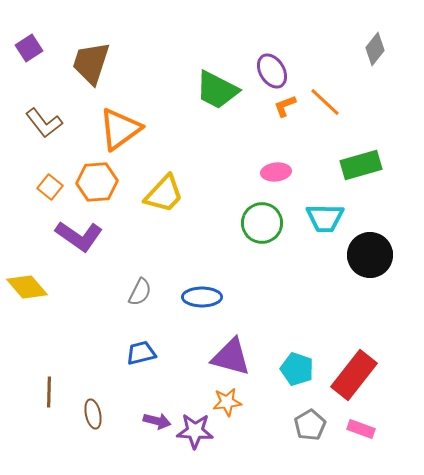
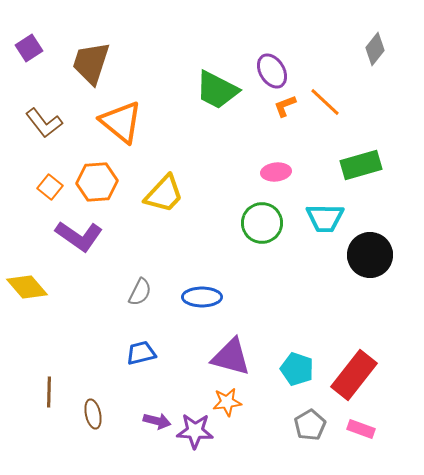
orange triangle: moved 1 px right, 7 px up; rotated 45 degrees counterclockwise
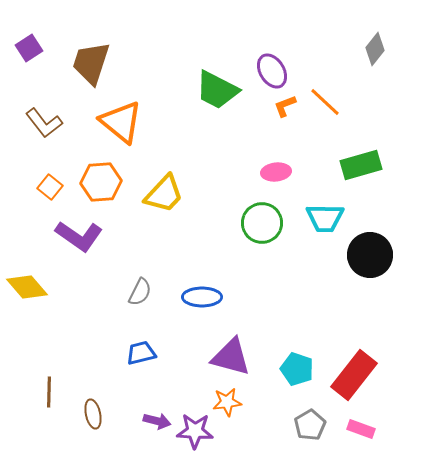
orange hexagon: moved 4 px right
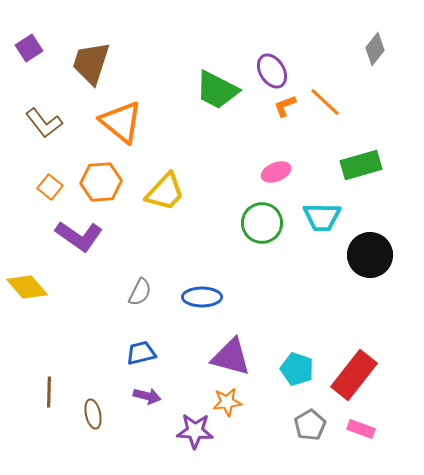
pink ellipse: rotated 16 degrees counterclockwise
yellow trapezoid: moved 1 px right, 2 px up
cyan trapezoid: moved 3 px left, 1 px up
purple arrow: moved 10 px left, 25 px up
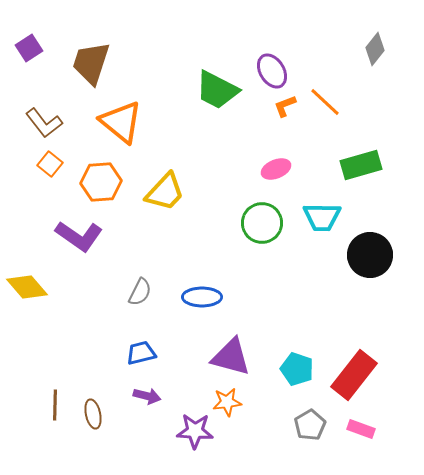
pink ellipse: moved 3 px up
orange square: moved 23 px up
brown line: moved 6 px right, 13 px down
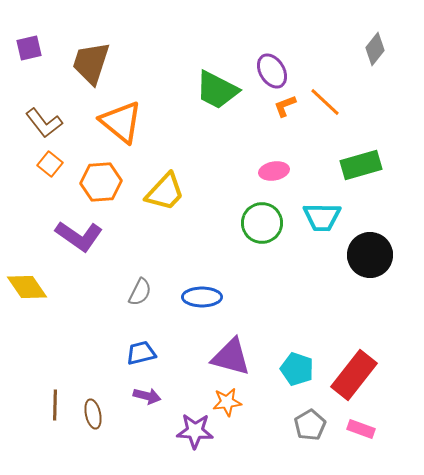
purple square: rotated 20 degrees clockwise
pink ellipse: moved 2 px left, 2 px down; rotated 12 degrees clockwise
yellow diamond: rotated 6 degrees clockwise
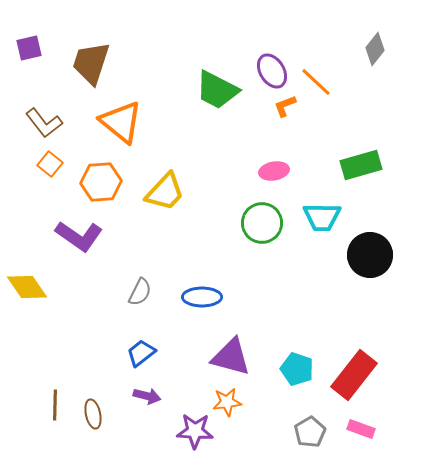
orange line: moved 9 px left, 20 px up
blue trapezoid: rotated 24 degrees counterclockwise
gray pentagon: moved 7 px down
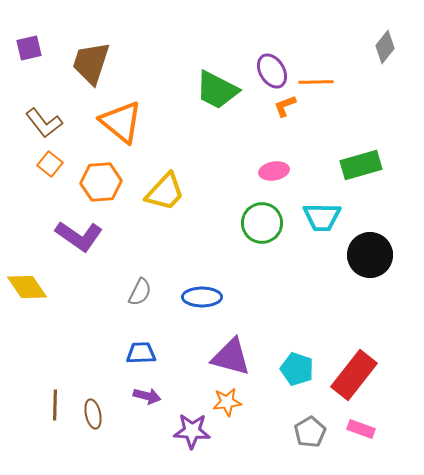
gray diamond: moved 10 px right, 2 px up
orange line: rotated 44 degrees counterclockwise
blue trapezoid: rotated 36 degrees clockwise
purple star: moved 3 px left
